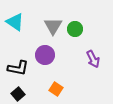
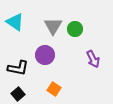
orange square: moved 2 px left
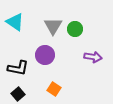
purple arrow: moved 2 px up; rotated 54 degrees counterclockwise
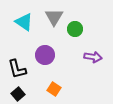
cyan triangle: moved 9 px right
gray triangle: moved 1 px right, 9 px up
black L-shape: moved 1 px left, 1 px down; rotated 65 degrees clockwise
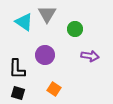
gray triangle: moved 7 px left, 3 px up
purple arrow: moved 3 px left, 1 px up
black L-shape: rotated 15 degrees clockwise
black square: moved 1 px up; rotated 32 degrees counterclockwise
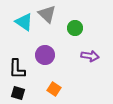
gray triangle: rotated 18 degrees counterclockwise
green circle: moved 1 px up
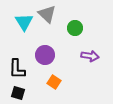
cyan triangle: rotated 24 degrees clockwise
orange square: moved 7 px up
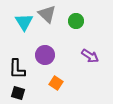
green circle: moved 1 px right, 7 px up
purple arrow: rotated 24 degrees clockwise
orange square: moved 2 px right, 1 px down
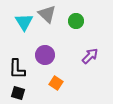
purple arrow: rotated 78 degrees counterclockwise
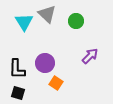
purple circle: moved 8 px down
